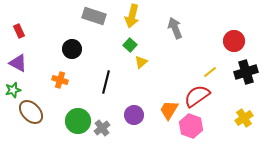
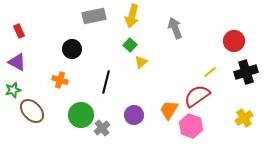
gray rectangle: rotated 30 degrees counterclockwise
purple triangle: moved 1 px left, 1 px up
brown ellipse: moved 1 px right, 1 px up
green circle: moved 3 px right, 6 px up
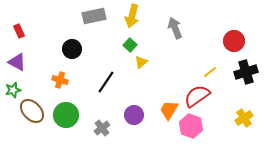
black line: rotated 20 degrees clockwise
green circle: moved 15 px left
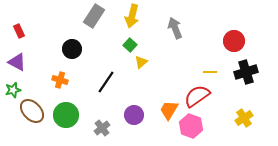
gray rectangle: rotated 45 degrees counterclockwise
yellow line: rotated 40 degrees clockwise
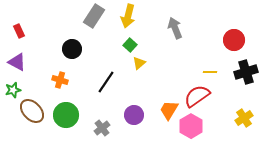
yellow arrow: moved 4 px left
red circle: moved 1 px up
yellow triangle: moved 2 px left, 1 px down
pink hexagon: rotated 10 degrees clockwise
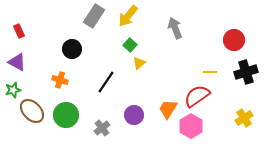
yellow arrow: rotated 25 degrees clockwise
orange trapezoid: moved 1 px left, 1 px up
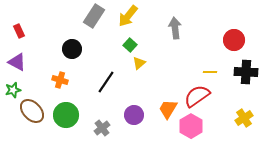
gray arrow: rotated 15 degrees clockwise
black cross: rotated 20 degrees clockwise
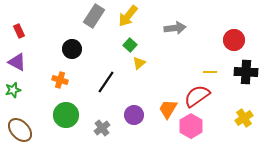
gray arrow: rotated 90 degrees clockwise
brown ellipse: moved 12 px left, 19 px down
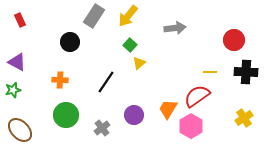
red rectangle: moved 1 px right, 11 px up
black circle: moved 2 px left, 7 px up
orange cross: rotated 14 degrees counterclockwise
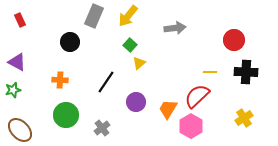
gray rectangle: rotated 10 degrees counterclockwise
red semicircle: rotated 8 degrees counterclockwise
purple circle: moved 2 px right, 13 px up
